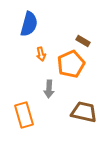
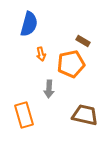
orange pentagon: rotated 12 degrees clockwise
brown trapezoid: moved 1 px right, 3 px down
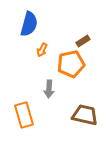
brown rectangle: rotated 64 degrees counterclockwise
orange arrow: moved 1 px right, 4 px up; rotated 40 degrees clockwise
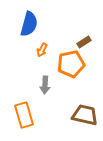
brown rectangle: moved 1 px right, 1 px down
gray arrow: moved 4 px left, 4 px up
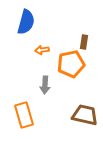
blue semicircle: moved 3 px left, 2 px up
brown rectangle: rotated 48 degrees counterclockwise
orange arrow: rotated 56 degrees clockwise
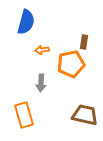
gray arrow: moved 4 px left, 2 px up
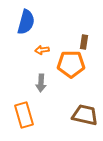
orange pentagon: rotated 12 degrees clockwise
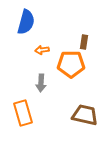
orange rectangle: moved 1 px left, 2 px up
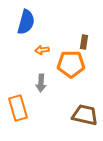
orange rectangle: moved 5 px left, 5 px up
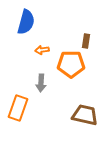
brown rectangle: moved 2 px right, 1 px up
orange rectangle: rotated 35 degrees clockwise
